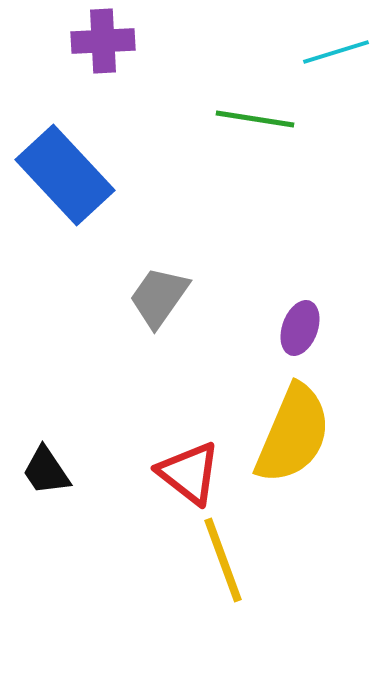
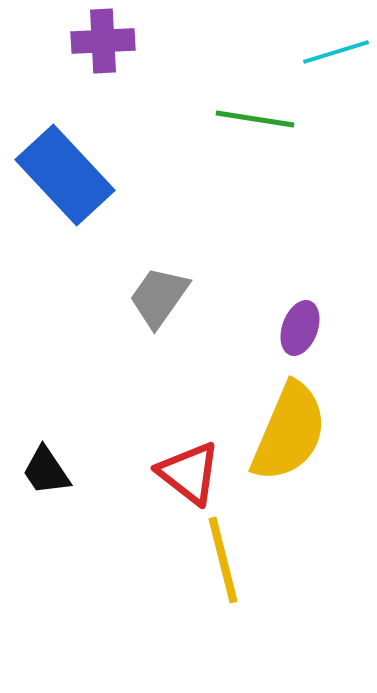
yellow semicircle: moved 4 px left, 2 px up
yellow line: rotated 6 degrees clockwise
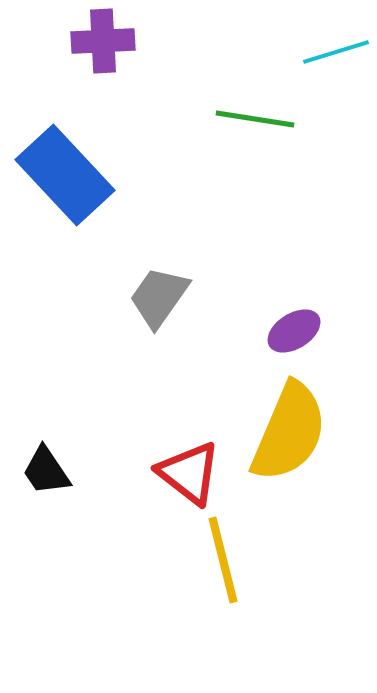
purple ellipse: moved 6 px left, 3 px down; rotated 38 degrees clockwise
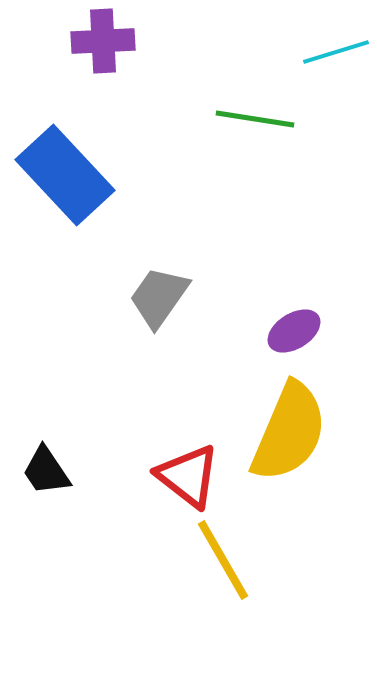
red triangle: moved 1 px left, 3 px down
yellow line: rotated 16 degrees counterclockwise
